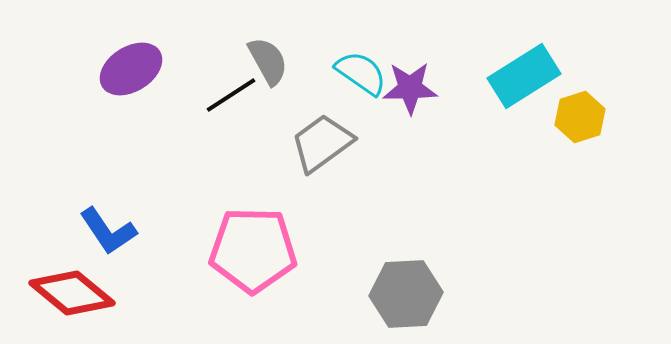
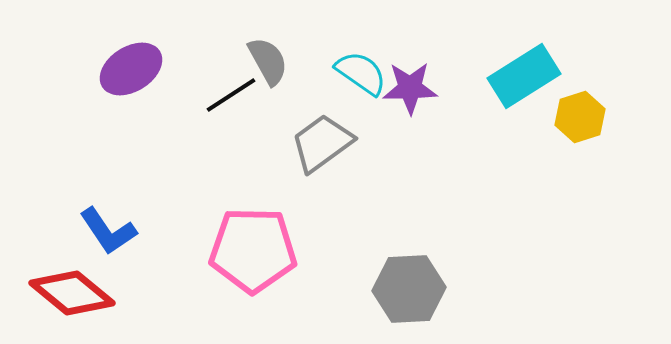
gray hexagon: moved 3 px right, 5 px up
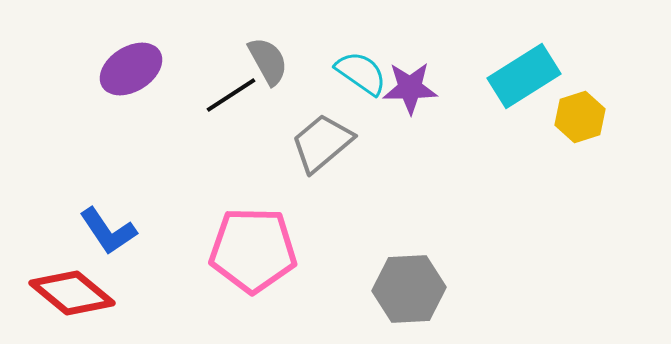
gray trapezoid: rotated 4 degrees counterclockwise
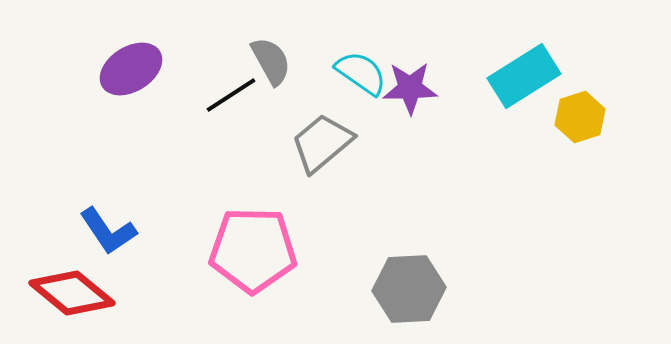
gray semicircle: moved 3 px right
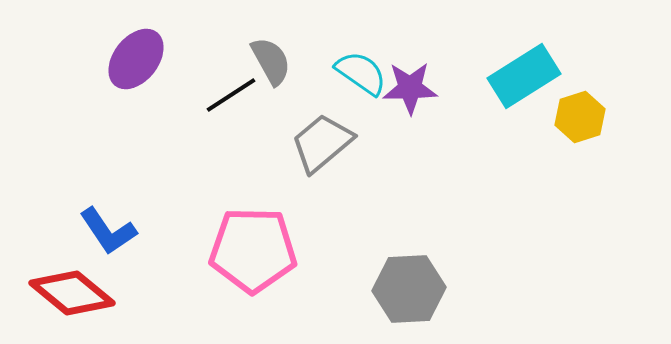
purple ellipse: moved 5 px right, 10 px up; rotated 20 degrees counterclockwise
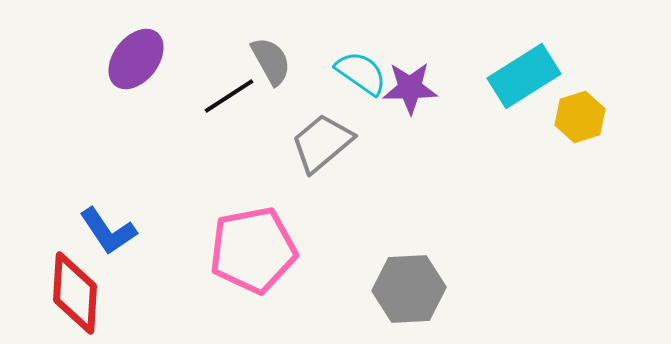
black line: moved 2 px left, 1 px down
pink pentagon: rotated 12 degrees counterclockwise
red diamond: moved 3 px right; rotated 54 degrees clockwise
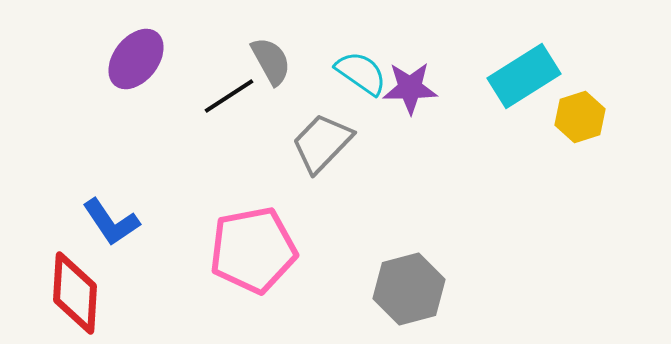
gray trapezoid: rotated 6 degrees counterclockwise
blue L-shape: moved 3 px right, 9 px up
gray hexagon: rotated 12 degrees counterclockwise
